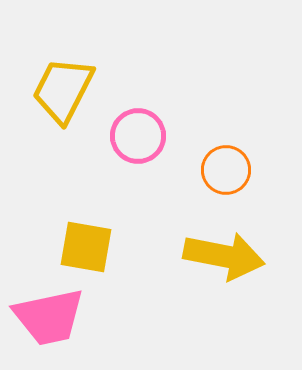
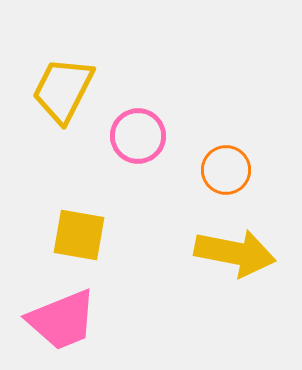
yellow square: moved 7 px left, 12 px up
yellow arrow: moved 11 px right, 3 px up
pink trapezoid: moved 13 px right, 3 px down; rotated 10 degrees counterclockwise
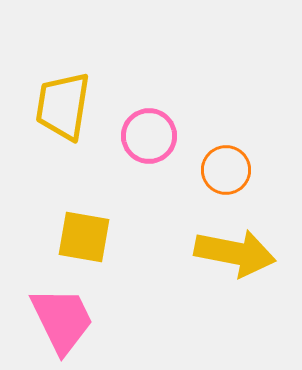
yellow trapezoid: moved 16 px down; rotated 18 degrees counterclockwise
pink circle: moved 11 px right
yellow square: moved 5 px right, 2 px down
pink trapezoid: rotated 94 degrees counterclockwise
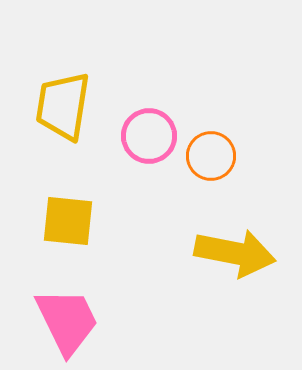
orange circle: moved 15 px left, 14 px up
yellow square: moved 16 px left, 16 px up; rotated 4 degrees counterclockwise
pink trapezoid: moved 5 px right, 1 px down
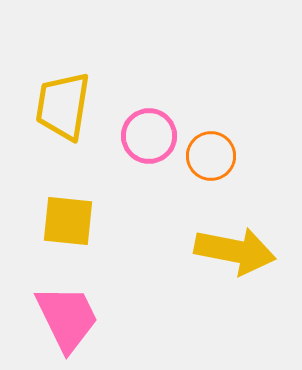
yellow arrow: moved 2 px up
pink trapezoid: moved 3 px up
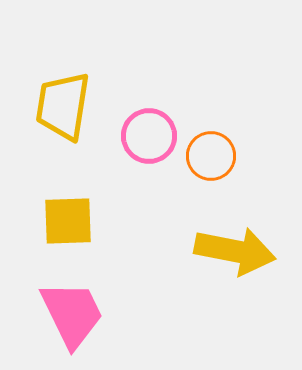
yellow square: rotated 8 degrees counterclockwise
pink trapezoid: moved 5 px right, 4 px up
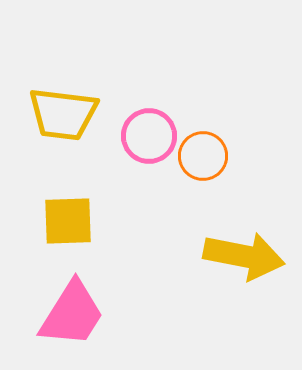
yellow trapezoid: moved 8 px down; rotated 92 degrees counterclockwise
orange circle: moved 8 px left
yellow arrow: moved 9 px right, 5 px down
pink trapezoid: rotated 58 degrees clockwise
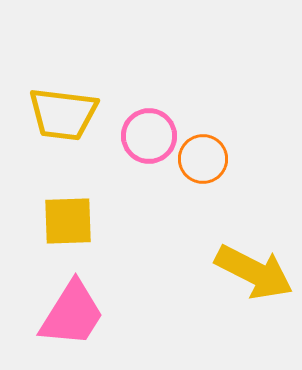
orange circle: moved 3 px down
yellow arrow: moved 10 px right, 16 px down; rotated 16 degrees clockwise
